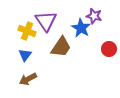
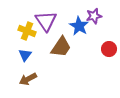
purple star: rotated 28 degrees counterclockwise
blue star: moved 2 px left, 2 px up
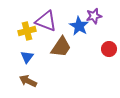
purple triangle: rotated 35 degrees counterclockwise
yellow cross: rotated 36 degrees counterclockwise
blue triangle: moved 2 px right, 2 px down
brown arrow: moved 2 px down; rotated 54 degrees clockwise
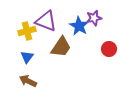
purple star: moved 2 px down
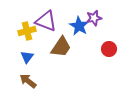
brown arrow: rotated 12 degrees clockwise
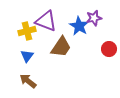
blue triangle: moved 1 px up
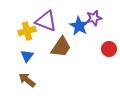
brown arrow: moved 1 px left, 1 px up
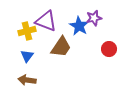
brown arrow: rotated 30 degrees counterclockwise
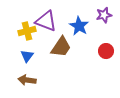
purple star: moved 10 px right, 3 px up
red circle: moved 3 px left, 2 px down
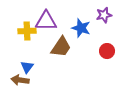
purple triangle: rotated 20 degrees counterclockwise
blue star: moved 2 px right, 2 px down; rotated 12 degrees counterclockwise
yellow cross: rotated 12 degrees clockwise
red circle: moved 1 px right
blue triangle: moved 11 px down
brown arrow: moved 7 px left
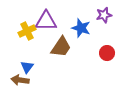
yellow cross: rotated 24 degrees counterclockwise
red circle: moved 2 px down
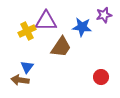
blue star: moved 1 px right, 1 px up; rotated 12 degrees counterclockwise
red circle: moved 6 px left, 24 px down
